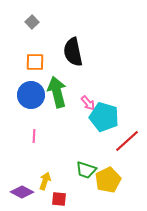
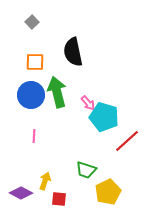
yellow pentagon: moved 12 px down
purple diamond: moved 1 px left, 1 px down
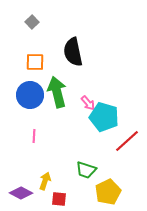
blue circle: moved 1 px left
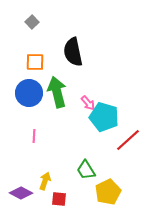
blue circle: moved 1 px left, 2 px up
red line: moved 1 px right, 1 px up
green trapezoid: rotated 40 degrees clockwise
